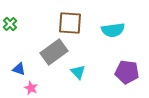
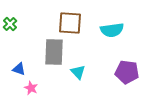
cyan semicircle: moved 1 px left
gray rectangle: rotated 52 degrees counterclockwise
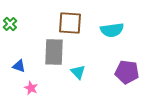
blue triangle: moved 3 px up
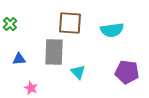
blue triangle: moved 7 px up; rotated 24 degrees counterclockwise
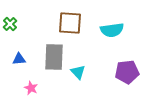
gray rectangle: moved 5 px down
purple pentagon: rotated 15 degrees counterclockwise
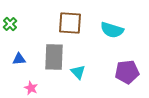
cyan semicircle: rotated 25 degrees clockwise
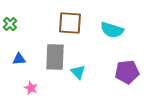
gray rectangle: moved 1 px right
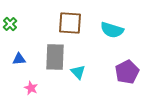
purple pentagon: rotated 20 degrees counterclockwise
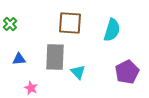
cyan semicircle: rotated 90 degrees counterclockwise
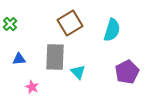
brown square: rotated 35 degrees counterclockwise
pink star: moved 1 px right, 1 px up
